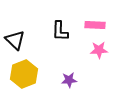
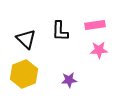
pink rectangle: rotated 12 degrees counterclockwise
black triangle: moved 11 px right, 1 px up
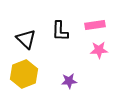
purple star: moved 1 px down
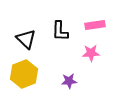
pink star: moved 8 px left, 3 px down
